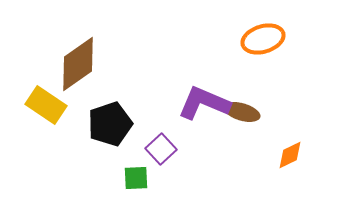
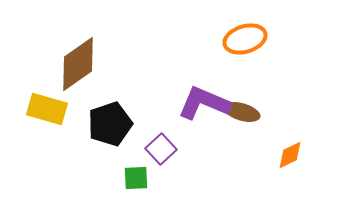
orange ellipse: moved 18 px left
yellow rectangle: moved 1 px right, 4 px down; rotated 18 degrees counterclockwise
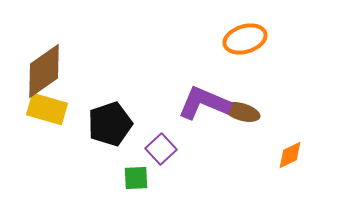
brown diamond: moved 34 px left, 7 px down
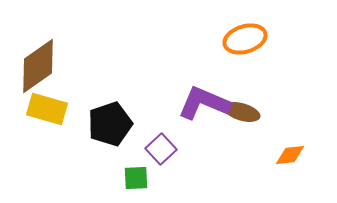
brown diamond: moved 6 px left, 5 px up
orange diamond: rotated 20 degrees clockwise
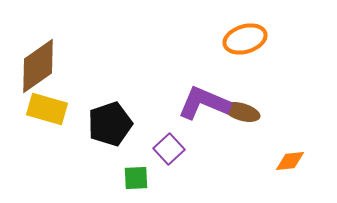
purple square: moved 8 px right
orange diamond: moved 6 px down
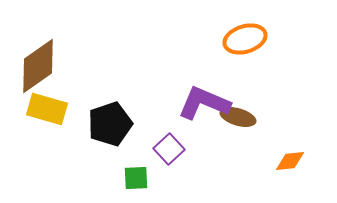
brown ellipse: moved 4 px left, 5 px down
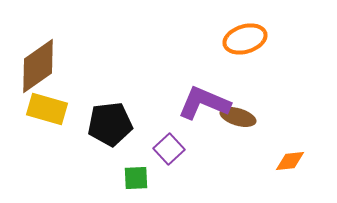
black pentagon: rotated 12 degrees clockwise
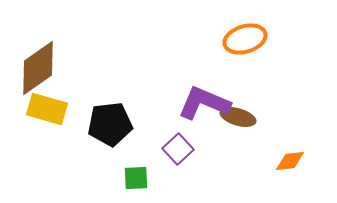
brown diamond: moved 2 px down
purple square: moved 9 px right
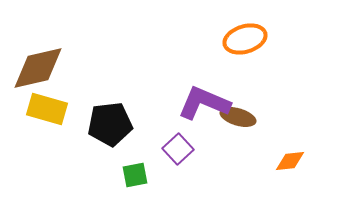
brown diamond: rotated 22 degrees clockwise
green square: moved 1 px left, 3 px up; rotated 8 degrees counterclockwise
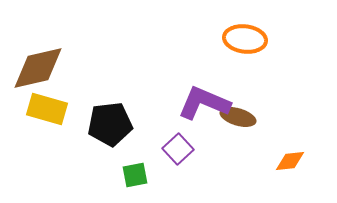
orange ellipse: rotated 24 degrees clockwise
